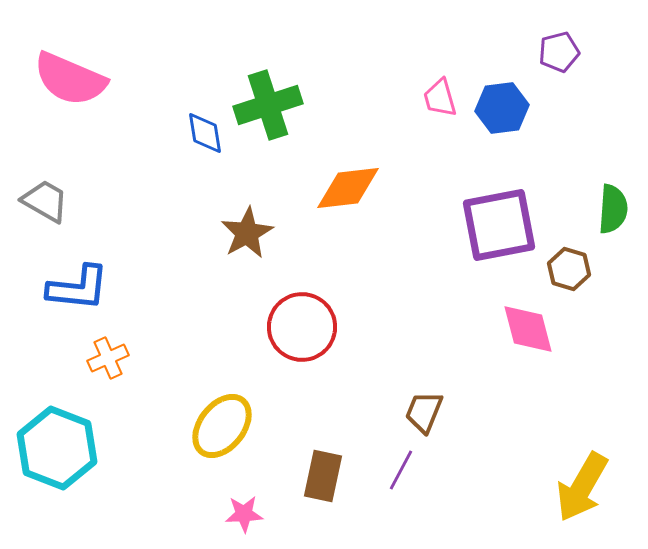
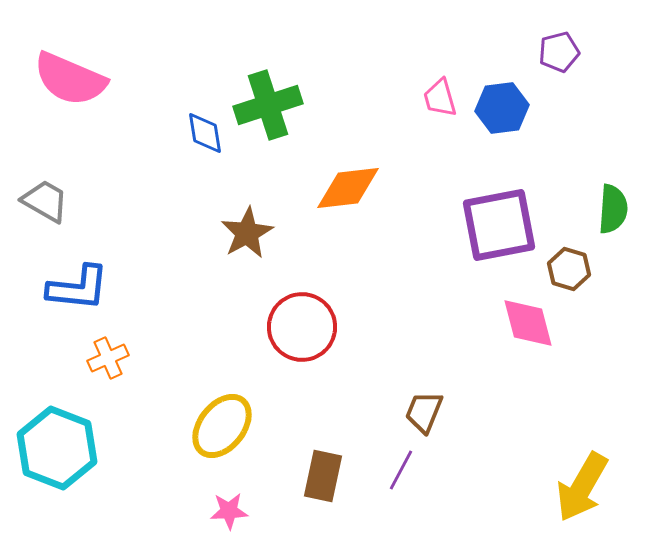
pink diamond: moved 6 px up
pink star: moved 15 px left, 3 px up
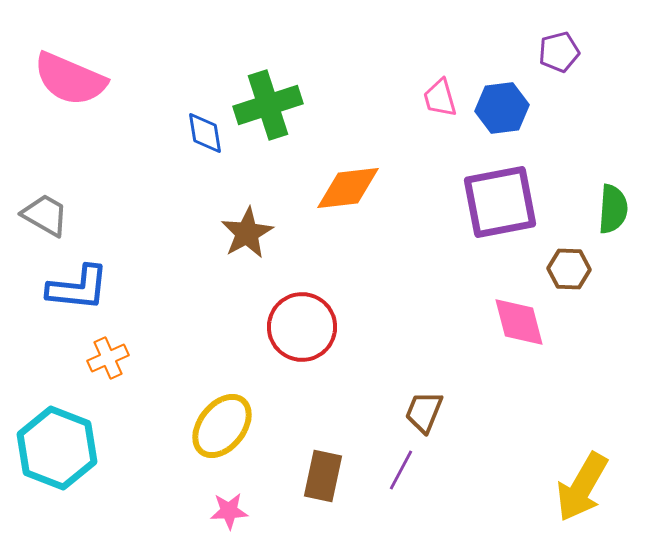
gray trapezoid: moved 14 px down
purple square: moved 1 px right, 23 px up
brown hexagon: rotated 15 degrees counterclockwise
pink diamond: moved 9 px left, 1 px up
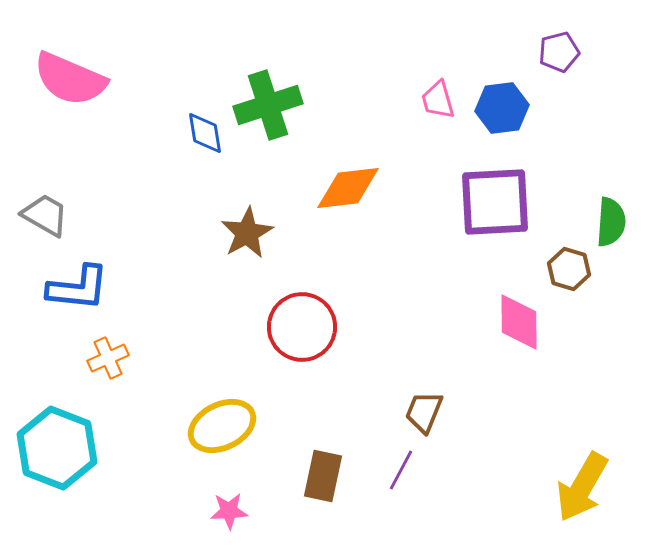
pink trapezoid: moved 2 px left, 2 px down
purple square: moved 5 px left; rotated 8 degrees clockwise
green semicircle: moved 2 px left, 13 px down
brown hexagon: rotated 15 degrees clockwise
pink diamond: rotated 14 degrees clockwise
yellow ellipse: rotated 26 degrees clockwise
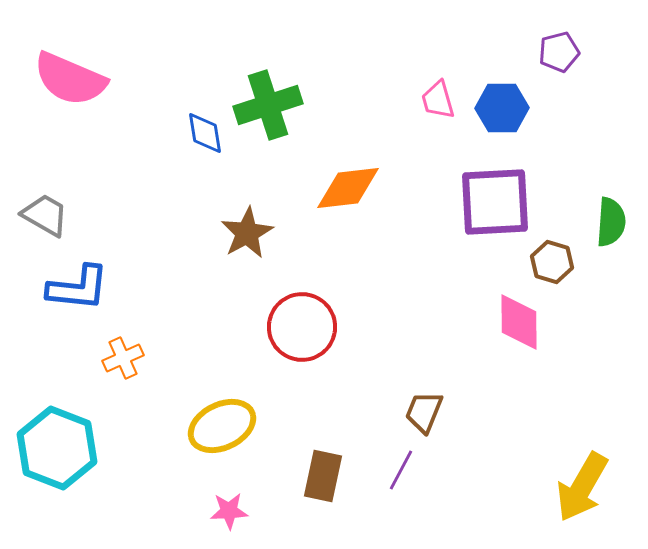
blue hexagon: rotated 6 degrees clockwise
brown hexagon: moved 17 px left, 7 px up
orange cross: moved 15 px right
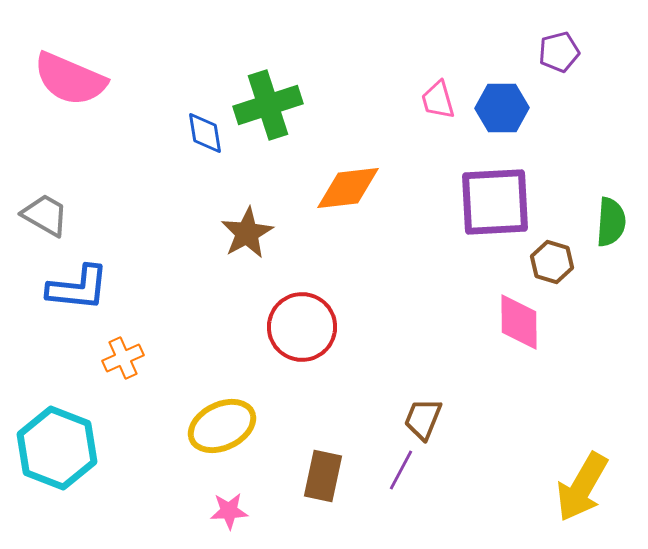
brown trapezoid: moved 1 px left, 7 px down
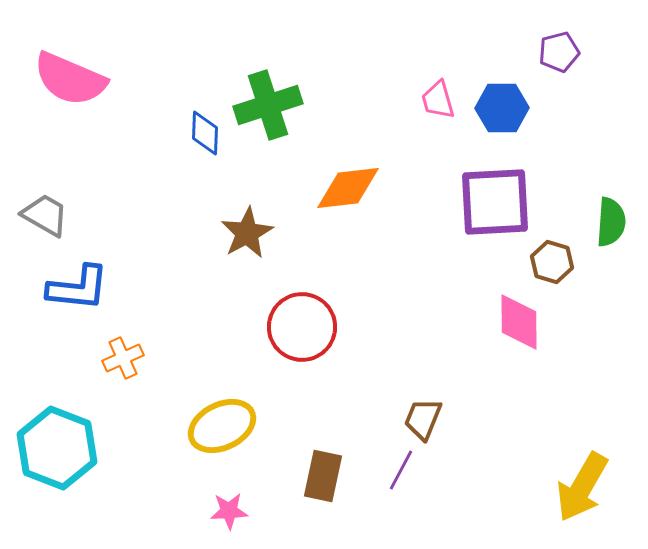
blue diamond: rotated 12 degrees clockwise
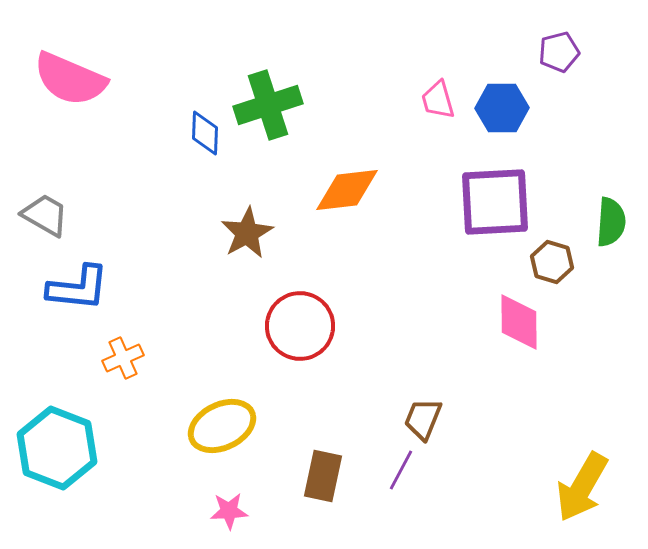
orange diamond: moved 1 px left, 2 px down
red circle: moved 2 px left, 1 px up
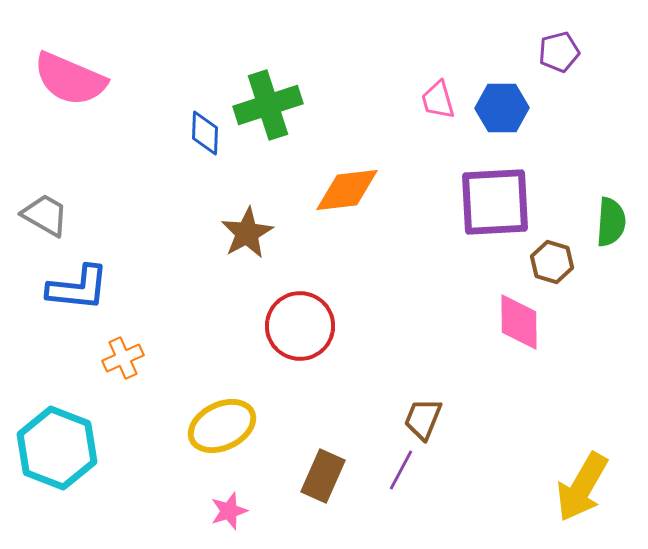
brown rectangle: rotated 12 degrees clockwise
pink star: rotated 15 degrees counterclockwise
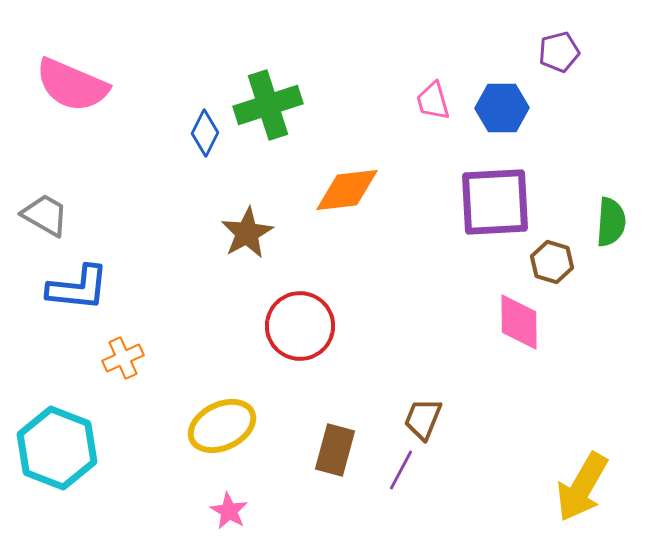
pink semicircle: moved 2 px right, 6 px down
pink trapezoid: moved 5 px left, 1 px down
blue diamond: rotated 24 degrees clockwise
brown rectangle: moved 12 px right, 26 px up; rotated 9 degrees counterclockwise
pink star: rotated 24 degrees counterclockwise
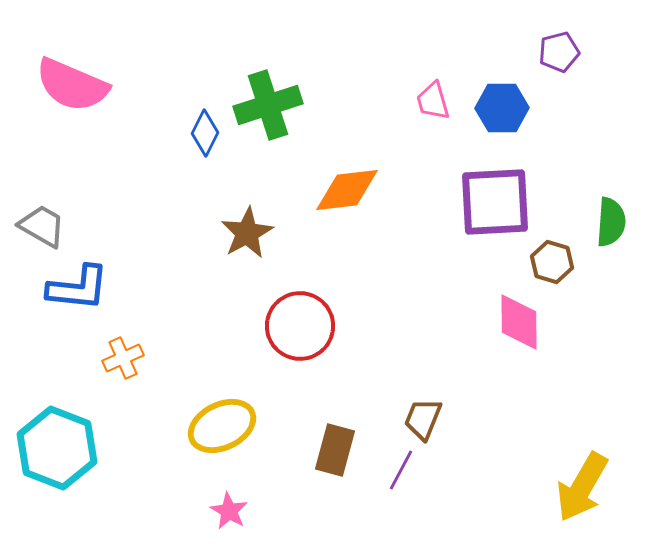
gray trapezoid: moved 3 px left, 11 px down
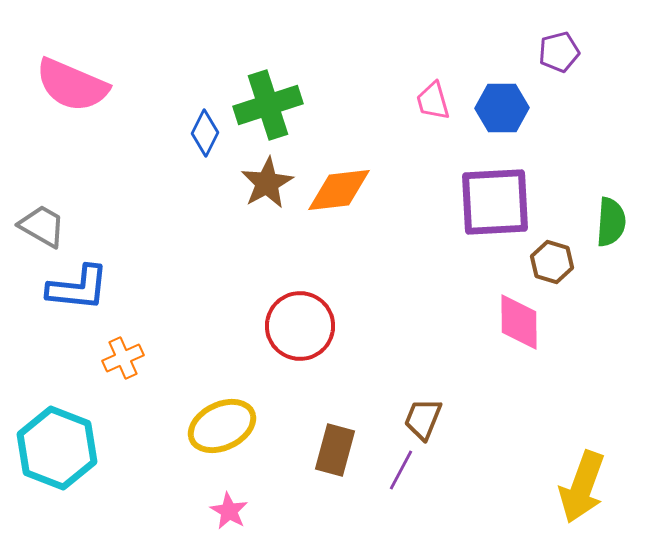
orange diamond: moved 8 px left
brown star: moved 20 px right, 50 px up
yellow arrow: rotated 10 degrees counterclockwise
